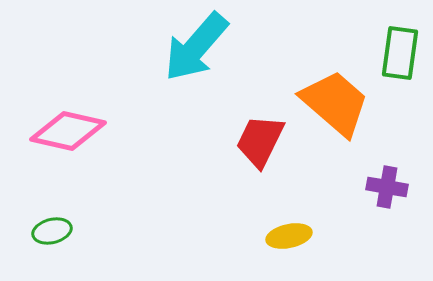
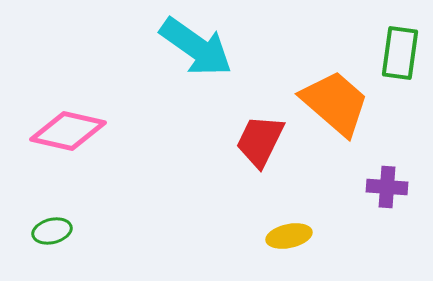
cyan arrow: rotated 96 degrees counterclockwise
purple cross: rotated 6 degrees counterclockwise
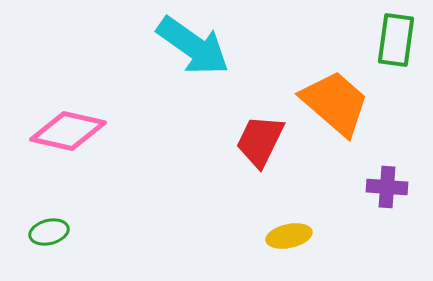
cyan arrow: moved 3 px left, 1 px up
green rectangle: moved 4 px left, 13 px up
green ellipse: moved 3 px left, 1 px down
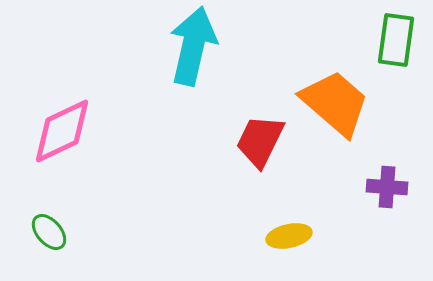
cyan arrow: rotated 112 degrees counterclockwise
pink diamond: moved 6 px left; rotated 38 degrees counterclockwise
green ellipse: rotated 63 degrees clockwise
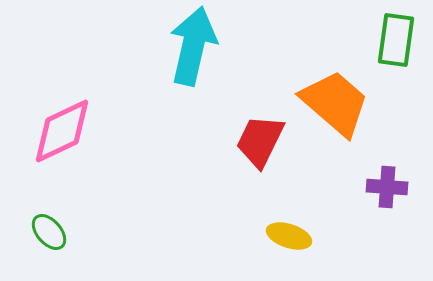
yellow ellipse: rotated 30 degrees clockwise
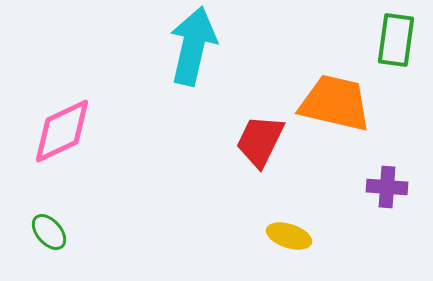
orange trapezoid: rotated 28 degrees counterclockwise
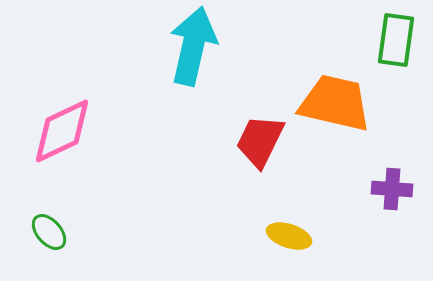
purple cross: moved 5 px right, 2 px down
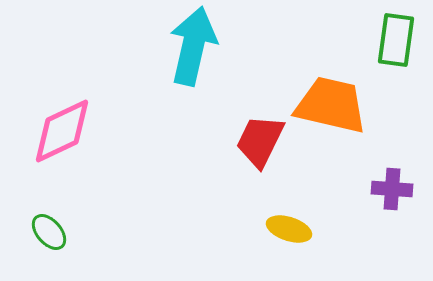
orange trapezoid: moved 4 px left, 2 px down
yellow ellipse: moved 7 px up
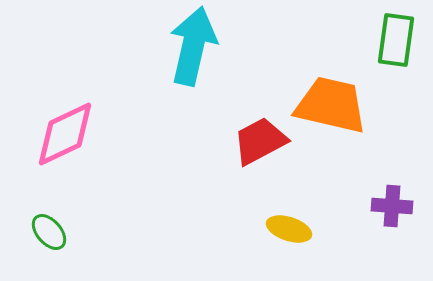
pink diamond: moved 3 px right, 3 px down
red trapezoid: rotated 36 degrees clockwise
purple cross: moved 17 px down
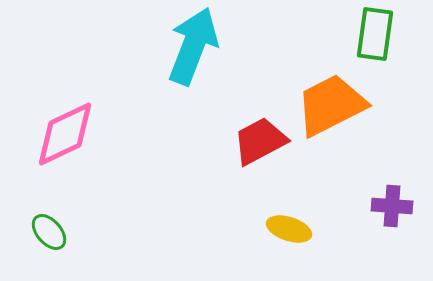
green rectangle: moved 21 px left, 6 px up
cyan arrow: rotated 8 degrees clockwise
orange trapezoid: rotated 40 degrees counterclockwise
